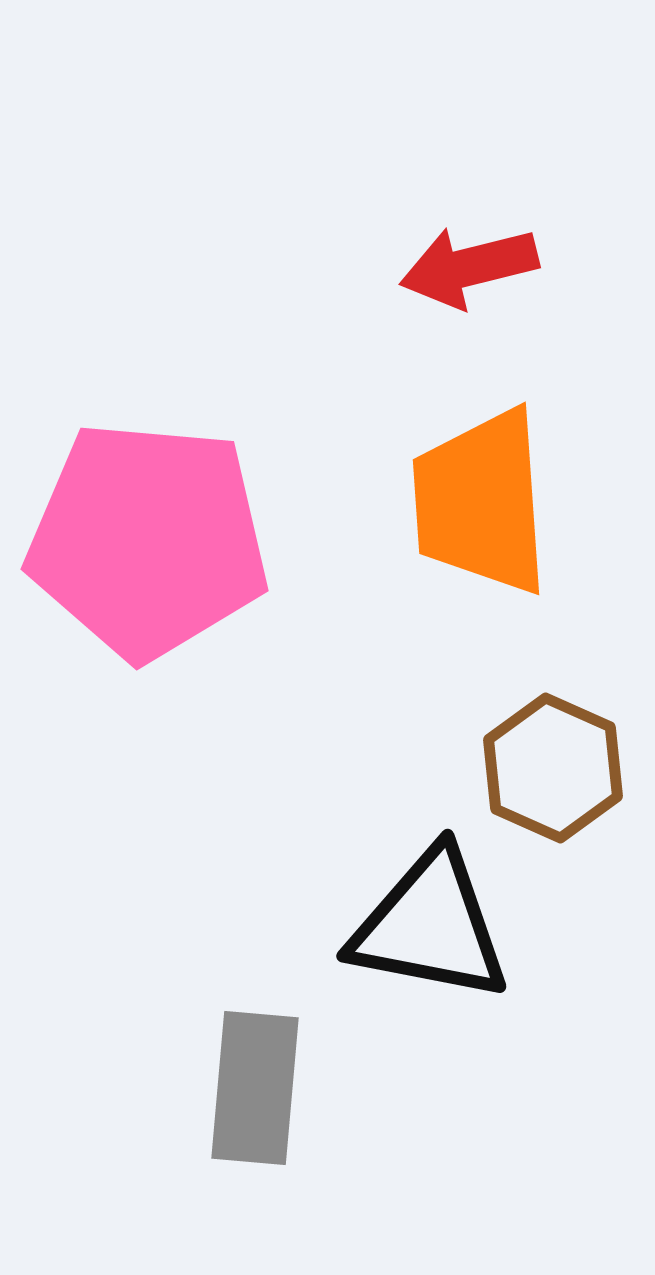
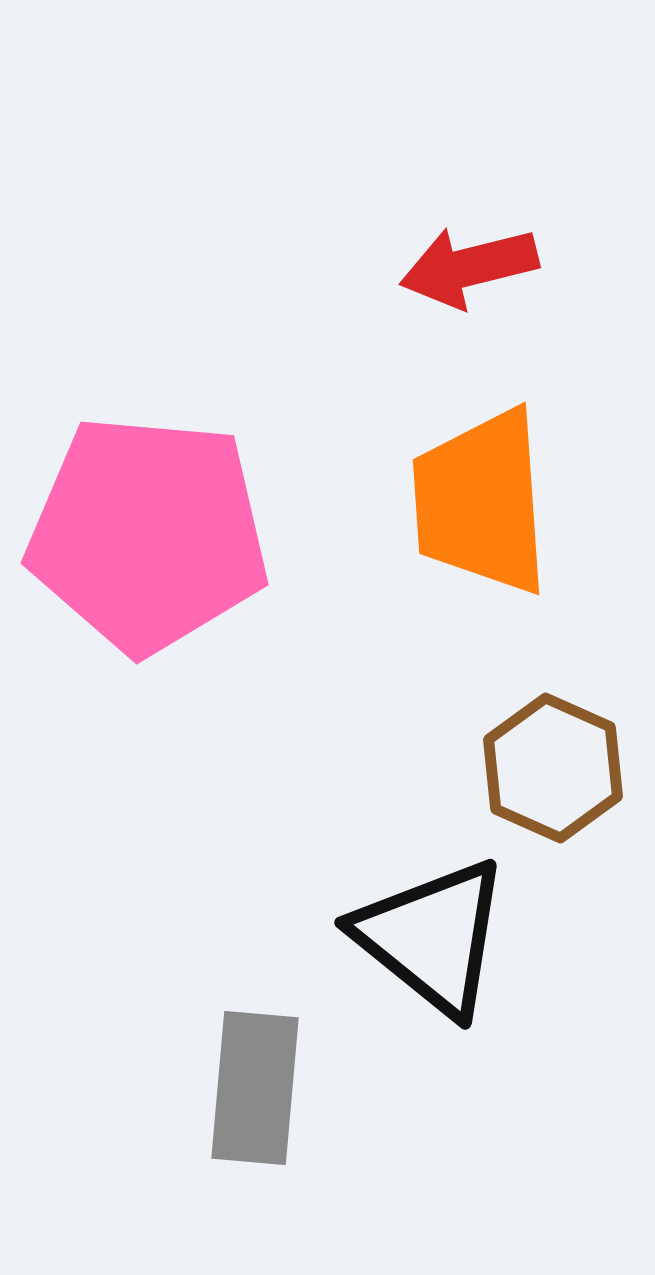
pink pentagon: moved 6 px up
black triangle: moved 2 px right, 11 px down; rotated 28 degrees clockwise
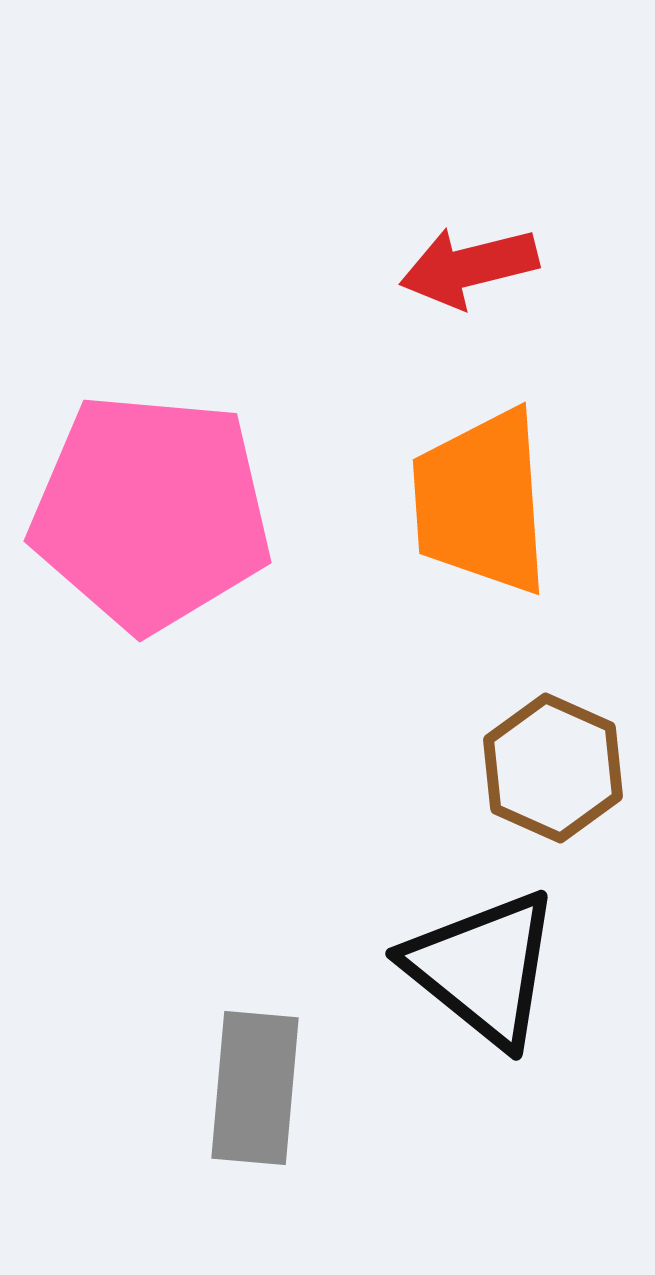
pink pentagon: moved 3 px right, 22 px up
black triangle: moved 51 px right, 31 px down
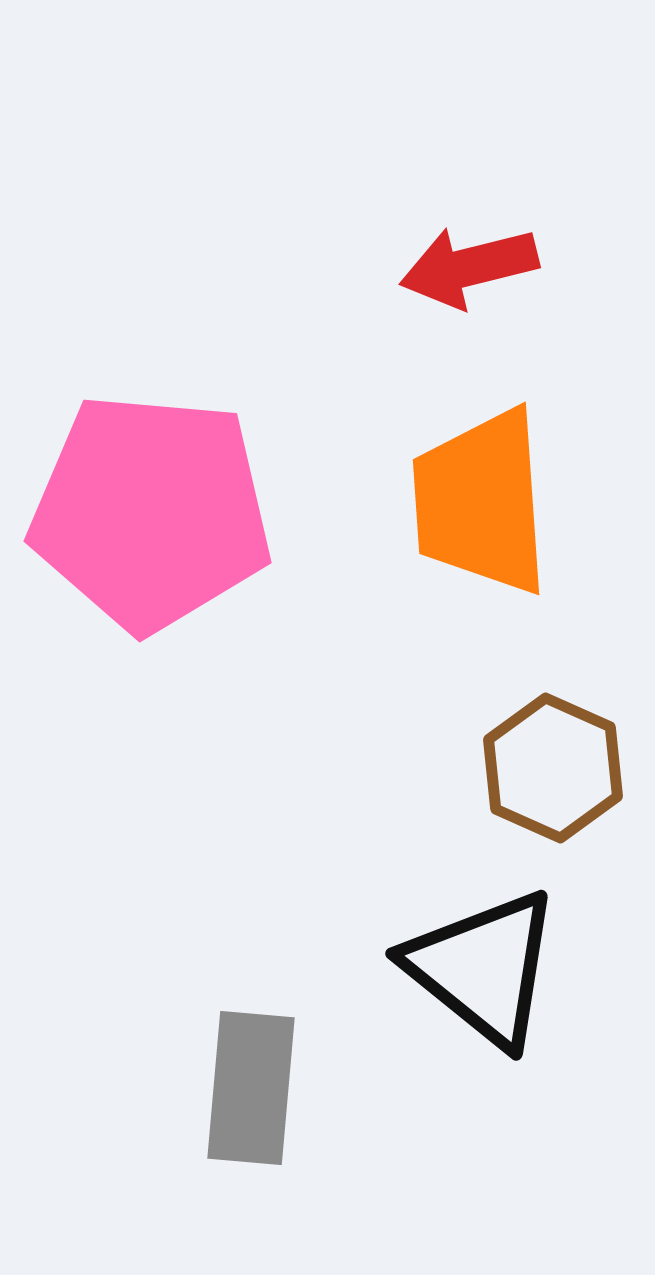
gray rectangle: moved 4 px left
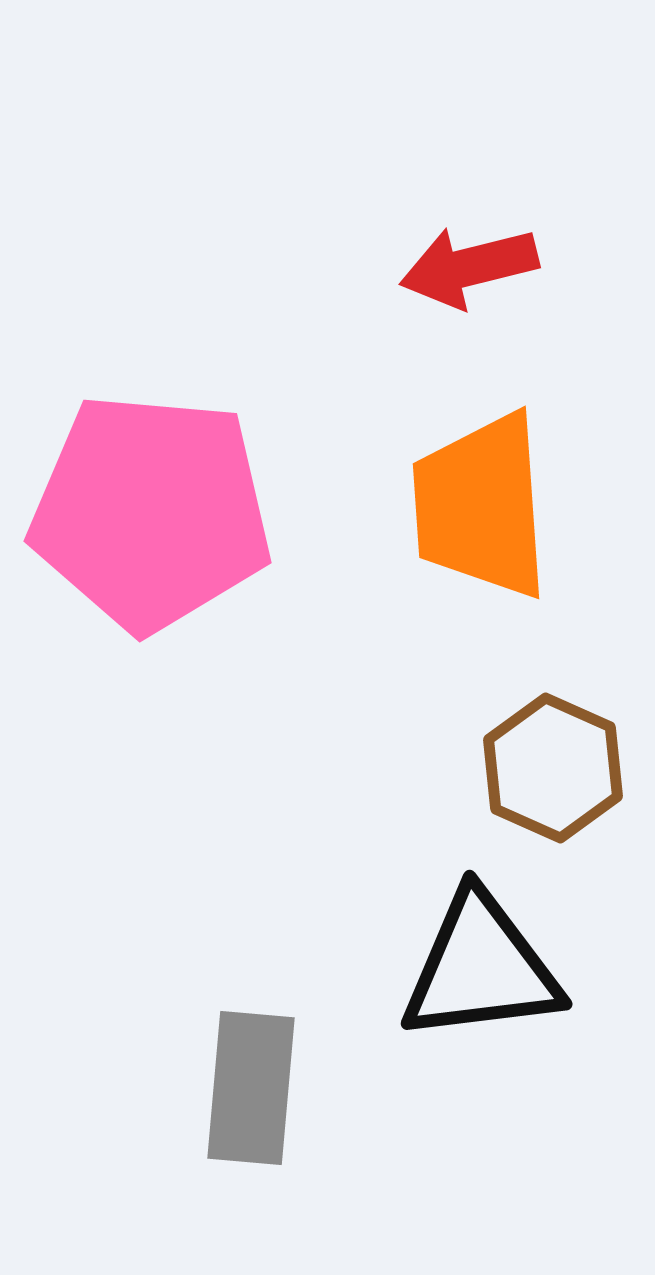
orange trapezoid: moved 4 px down
black triangle: moved 2 px left; rotated 46 degrees counterclockwise
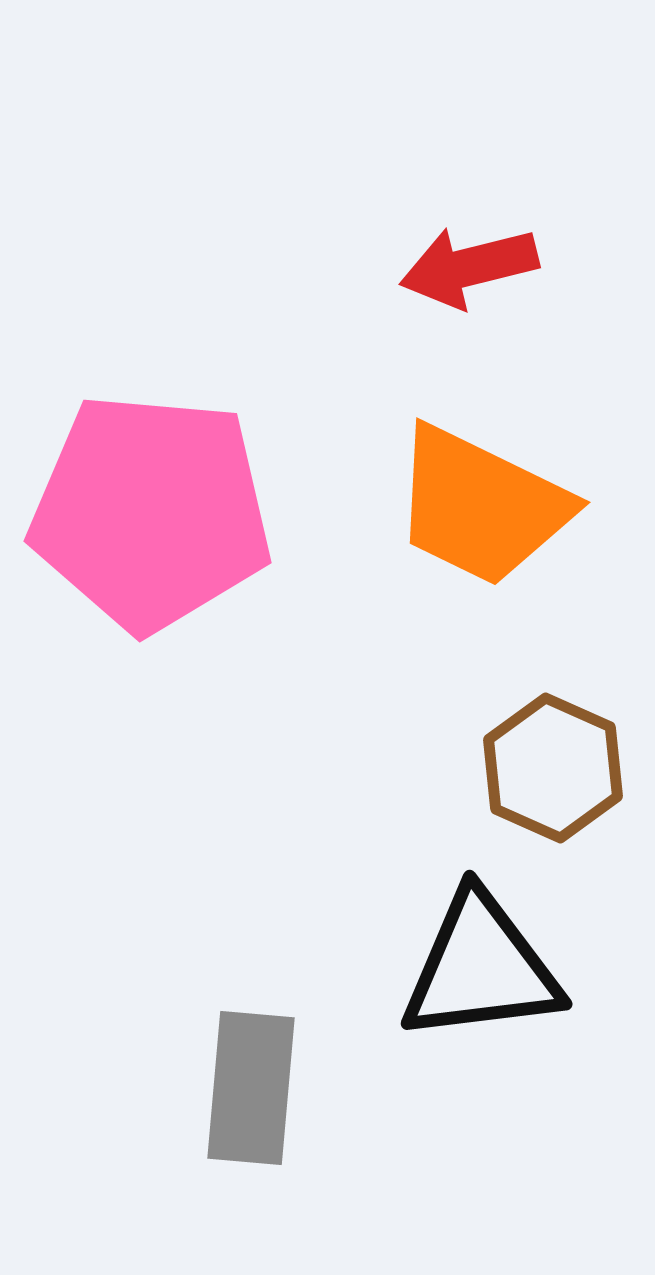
orange trapezoid: rotated 60 degrees counterclockwise
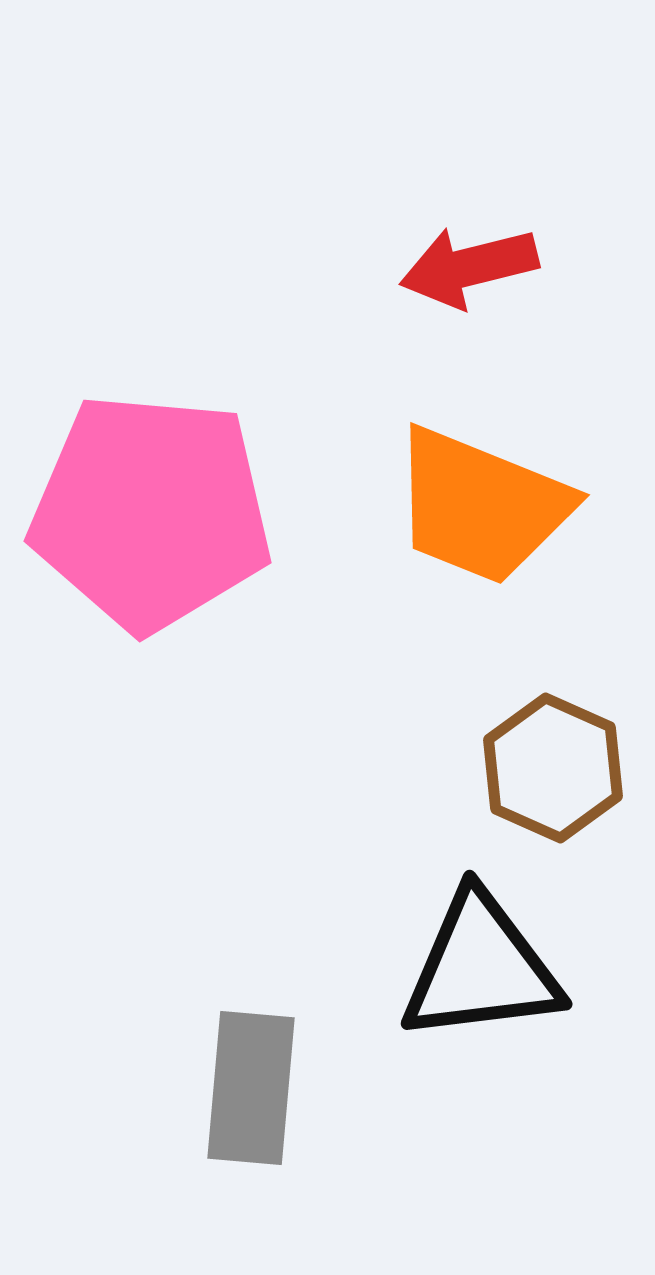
orange trapezoid: rotated 4 degrees counterclockwise
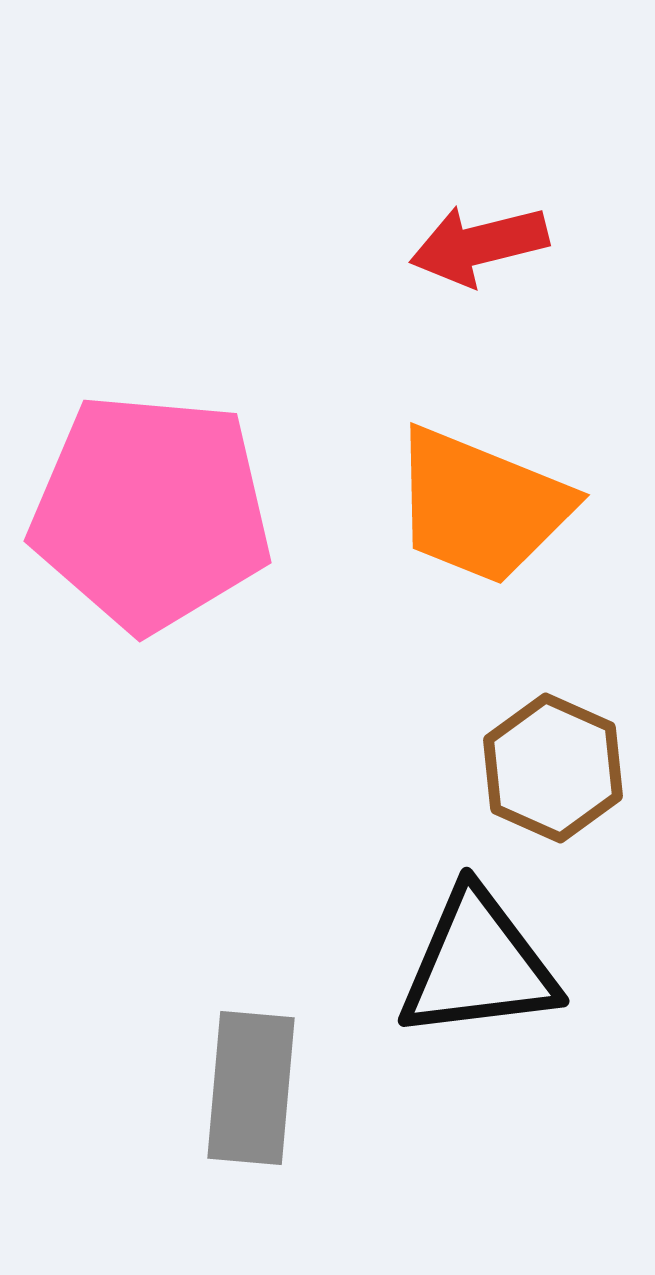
red arrow: moved 10 px right, 22 px up
black triangle: moved 3 px left, 3 px up
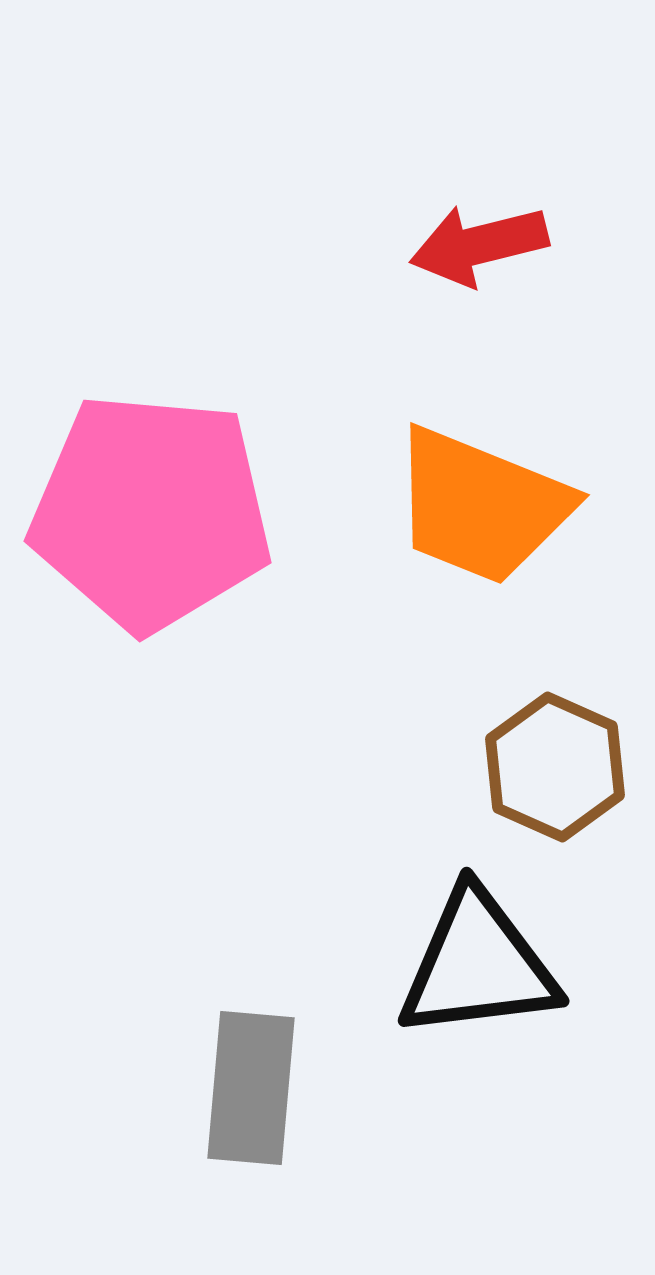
brown hexagon: moved 2 px right, 1 px up
